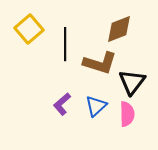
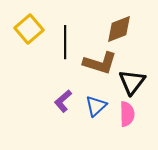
black line: moved 2 px up
purple L-shape: moved 1 px right, 3 px up
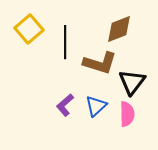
purple L-shape: moved 2 px right, 4 px down
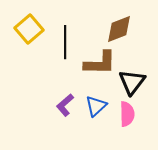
brown L-shape: rotated 16 degrees counterclockwise
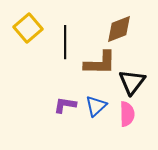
yellow square: moved 1 px left, 1 px up
purple L-shape: rotated 50 degrees clockwise
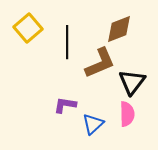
black line: moved 2 px right
brown L-shape: rotated 24 degrees counterclockwise
blue triangle: moved 3 px left, 18 px down
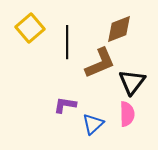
yellow square: moved 2 px right
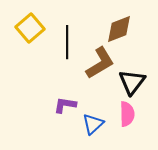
brown L-shape: rotated 8 degrees counterclockwise
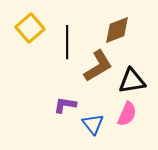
brown diamond: moved 2 px left, 1 px down
brown L-shape: moved 2 px left, 3 px down
black triangle: moved 1 px up; rotated 44 degrees clockwise
pink semicircle: rotated 25 degrees clockwise
blue triangle: rotated 25 degrees counterclockwise
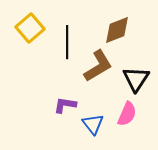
black triangle: moved 4 px right, 2 px up; rotated 48 degrees counterclockwise
